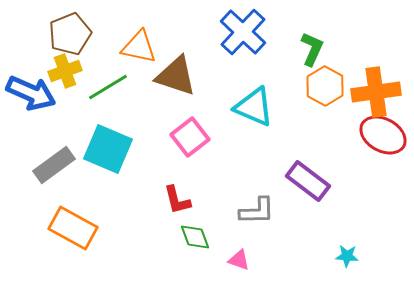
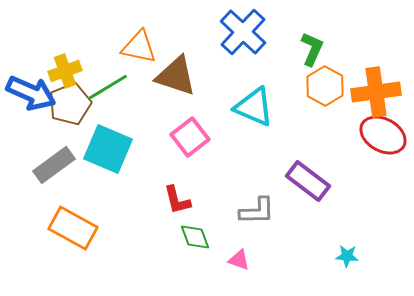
brown pentagon: moved 70 px down
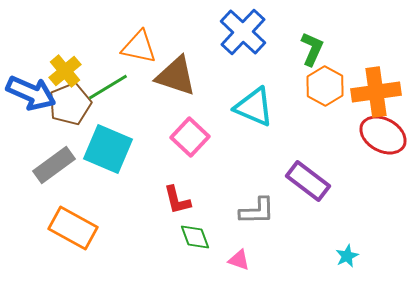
yellow cross: rotated 20 degrees counterclockwise
pink square: rotated 9 degrees counterclockwise
cyan star: rotated 30 degrees counterclockwise
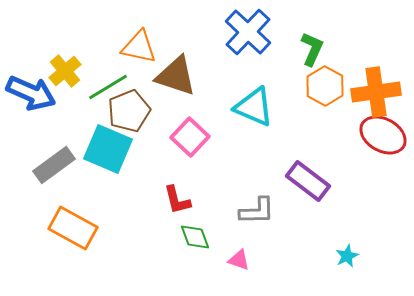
blue cross: moved 5 px right
brown pentagon: moved 59 px right, 7 px down
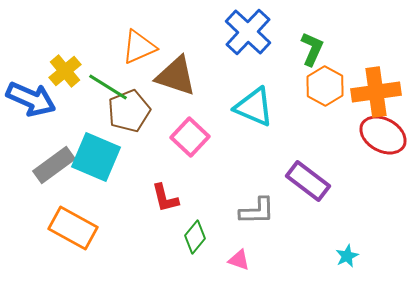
orange triangle: rotated 36 degrees counterclockwise
green line: rotated 63 degrees clockwise
blue arrow: moved 6 px down
cyan square: moved 12 px left, 8 px down
red L-shape: moved 12 px left, 2 px up
green diamond: rotated 60 degrees clockwise
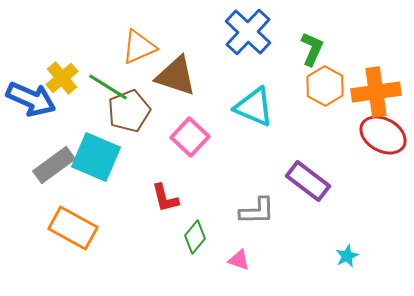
yellow cross: moved 3 px left, 7 px down
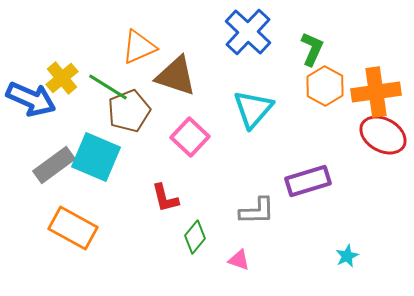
cyan triangle: moved 1 px left, 2 px down; rotated 48 degrees clockwise
purple rectangle: rotated 54 degrees counterclockwise
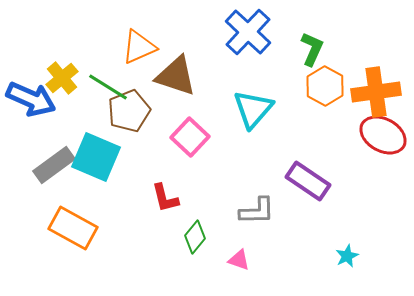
purple rectangle: rotated 51 degrees clockwise
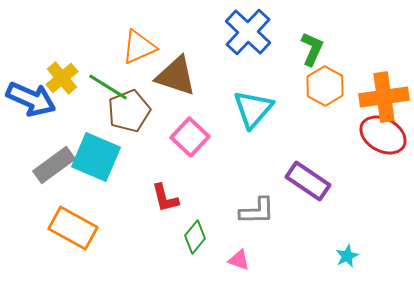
orange cross: moved 8 px right, 5 px down
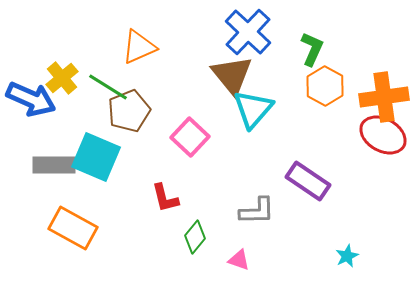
brown triangle: moved 56 px right, 1 px up; rotated 33 degrees clockwise
gray rectangle: rotated 36 degrees clockwise
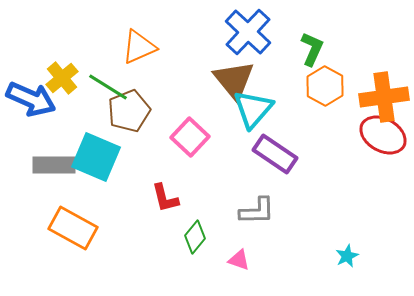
brown triangle: moved 2 px right, 5 px down
purple rectangle: moved 33 px left, 27 px up
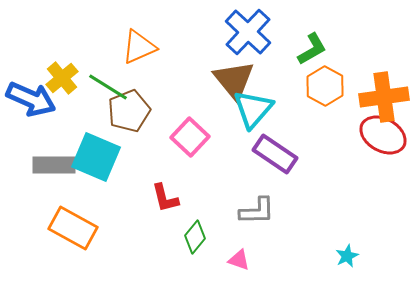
green L-shape: rotated 36 degrees clockwise
